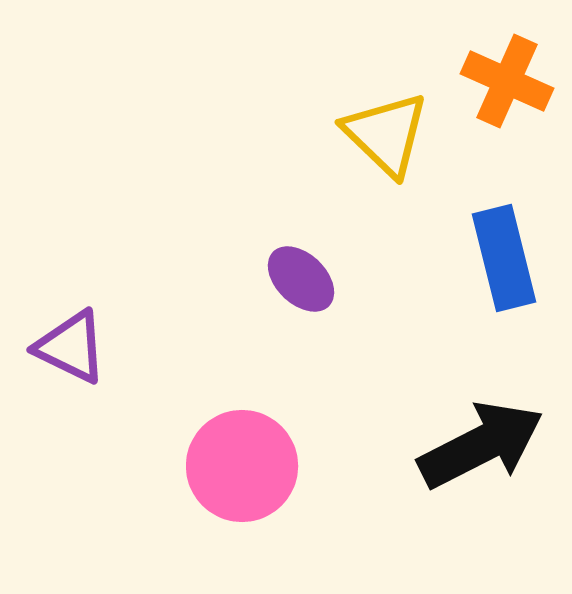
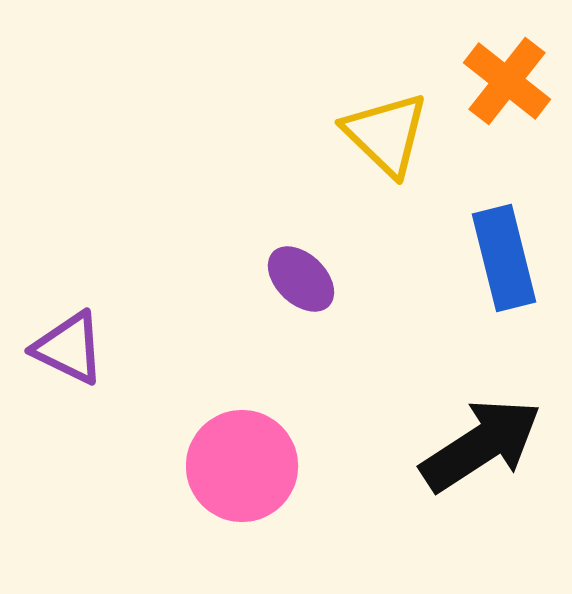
orange cross: rotated 14 degrees clockwise
purple triangle: moved 2 px left, 1 px down
black arrow: rotated 6 degrees counterclockwise
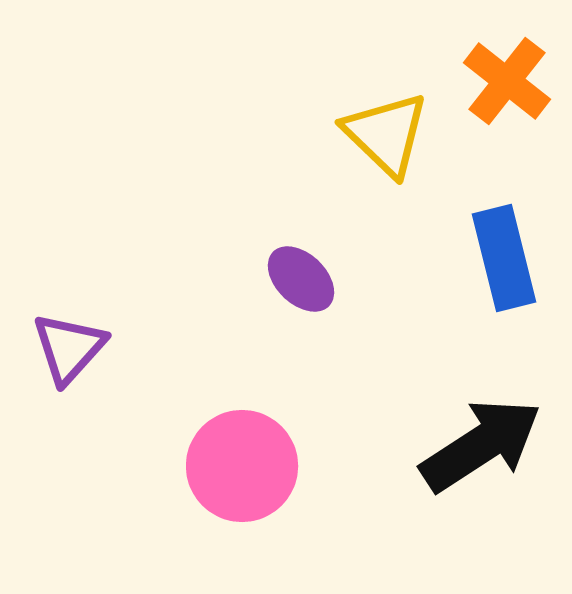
purple triangle: rotated 46 degrees clockwise
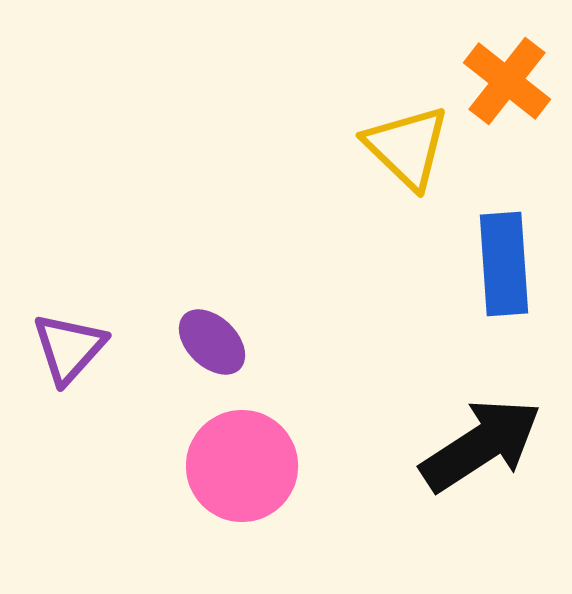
yellow triangle: moved 21 px right, 13 px down
blue rectangle: moved 6 px down; rotated 10 degrees clockwise
purple ellipse: moved 89 px left, 63 px down
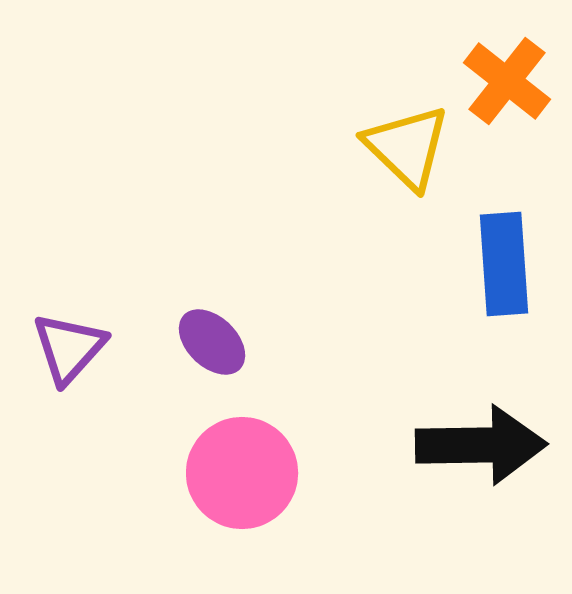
black arrow: rotated 32 degrees clockwise
pink circle: moved 7 px down
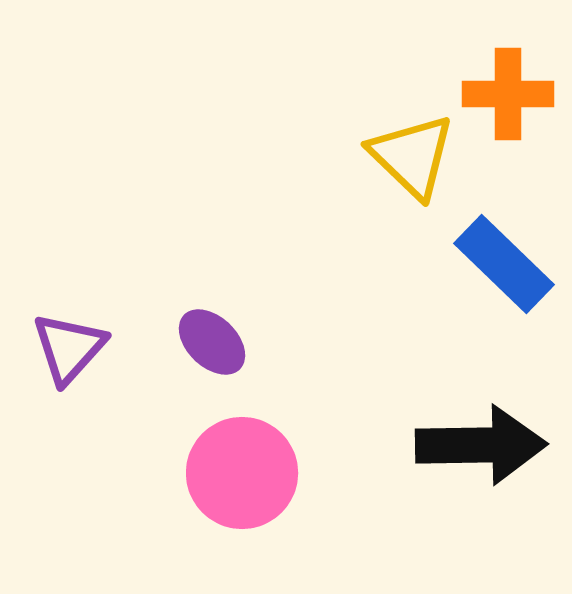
orange cross: moved 1 px right, 13 px down; rotated 38 degrees counterclockwise
yellow triangle: moved 5 px right, 9 px down
blue rectangle: rotated 42 degrees counterclockwise
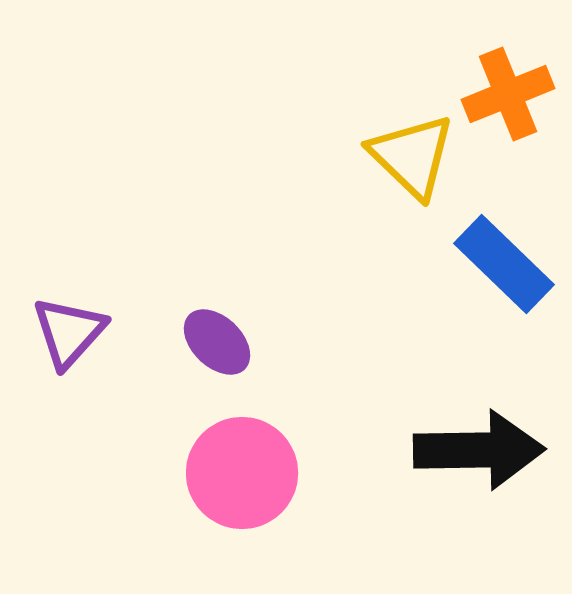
orange cross: rotated 22 degrees counterclockwise
purple ellipse: moved 5 px right
purple triangle: moved 16 px up
black arrow: moved 2 px left, 5 px down
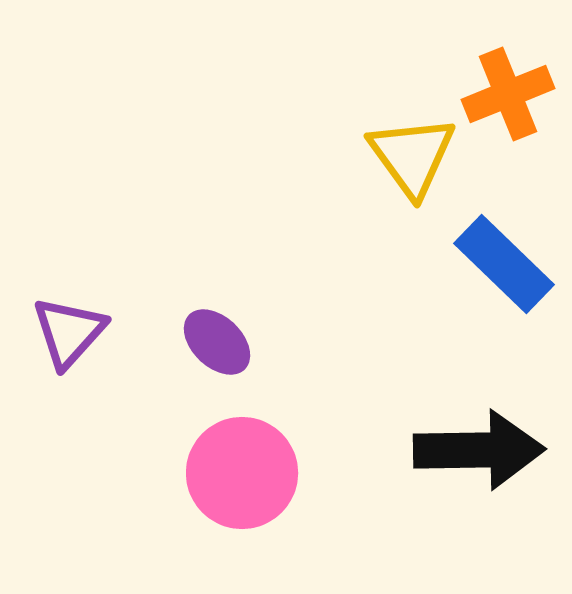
yellow triangle: rotated 10 degrees clockwise
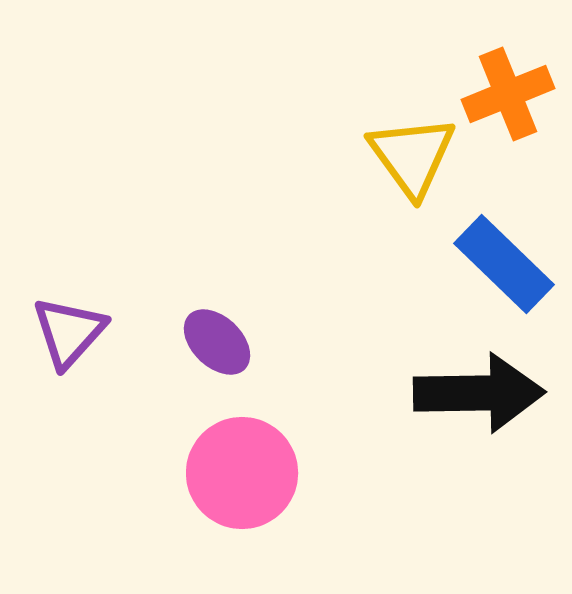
black arrow: moved 57 px up
